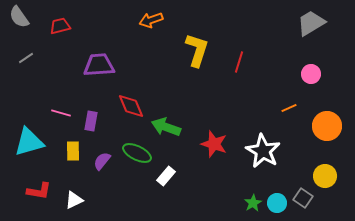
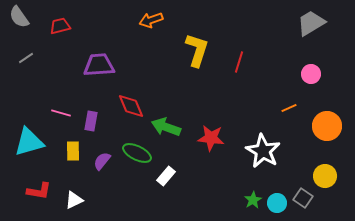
red star: moved 3 px left, 6 px up; rotated 12 degrees counterclockwise
green star: moved 3 px up
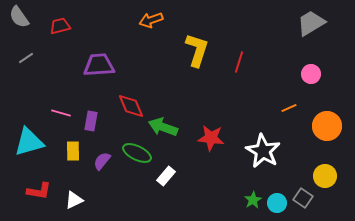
green arrow: moved 3 px left
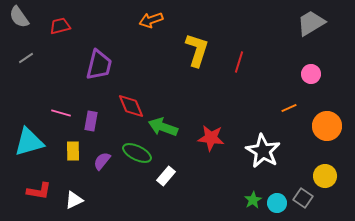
purple trapezoid: rotated 108 degrees clockwise
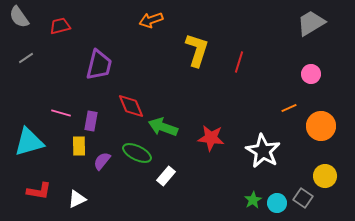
orange circle: moved 6 px left
yellow rectangle: moved 6 px right, 5 px up
white triangle: moved 3 px right, 1 px up
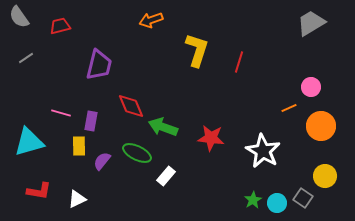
pink circle: moved 13 px down
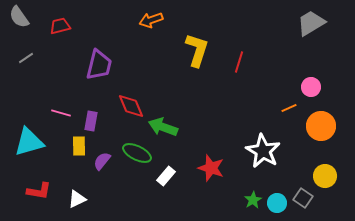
red star: moved 30 px down; rotated 12 degrees clockwise
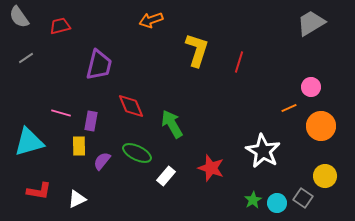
green arrow: moved 9 px right, 3 px up; rotated 40 degrees clockwise
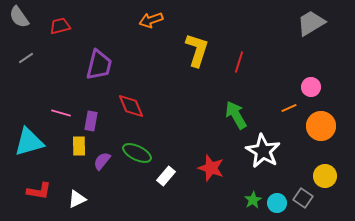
green arrow: moved 64 px right, 9 px up
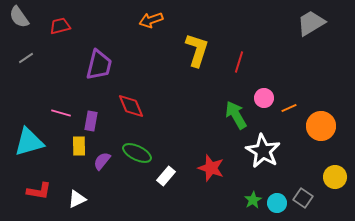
pink circle: moved 47 px left, 11 px down
yellow circle: moved 10 px right, 1 px down
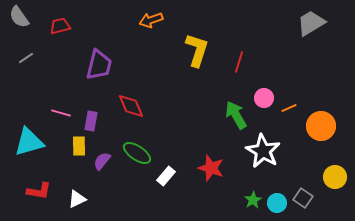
green ellipse: rotated 8 degrees clockwise
